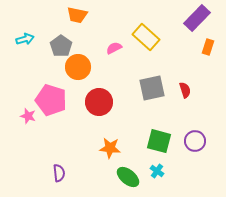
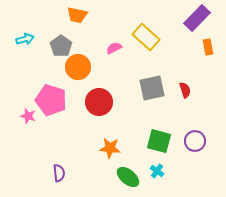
orange rectangle: rotated 28 degrees counterclockwise
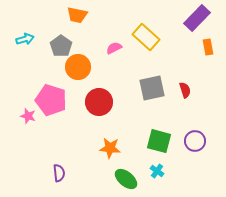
green ellipse: moved 2 px left, 2 px down
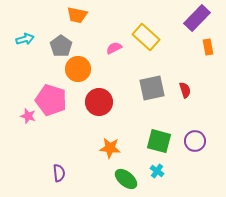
orange circle: moved 2 px down
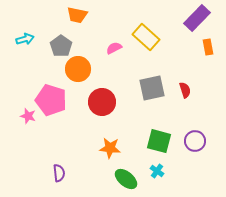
red circle: moved 3 px right
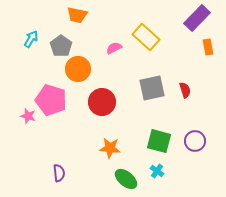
cyan arrow: moved 6 px right; rotated 42 degrees counterclockwise
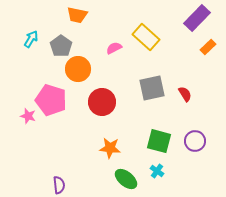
orange rectangle: rotated 56 degrees clockwise
red semicircle: moved 4 px down; rotated 14 degrees counterclockwise
purple semicircle: moved 12 px down
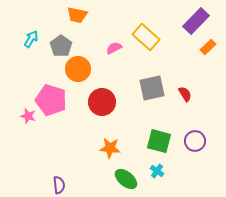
purple rectangle: moved 1 px left, 3 px down
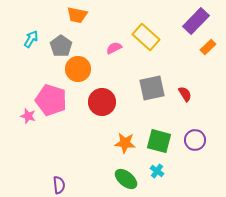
purple circle: moved 1 px up
orange star: moved 15 px right, 5 px up
